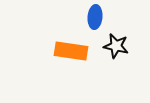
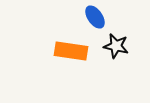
blue ellipse: rotated 40 degrees counterclockwise
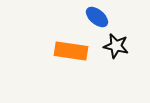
blue ellipse: moved 2 px right; rotated 15 degrees counterclockwise
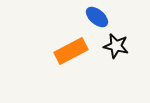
orange rectangle: rotated 36 degrees counterclockwise
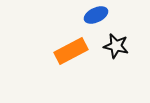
blue ellipse: moved 1 px left, 2 px up; rotated 65 degrees counterclockwise
